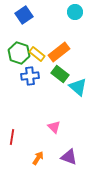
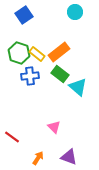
red line: rotated 63 degrees counterclockwise
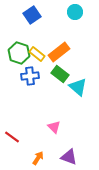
blue square: moved 8 px right
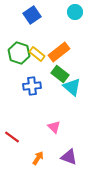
blue cross: moved 2 px right, 10 px down
cyan triangle: moved 6 px left
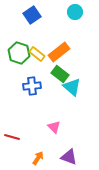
red line: rotated 21 degrees counterclockwise
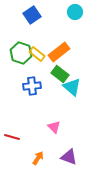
green hexagon: moved 2 px right
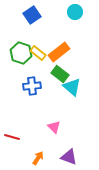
yellow rectangle: moved 1 px right, 1 px up
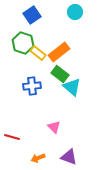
green hexagon: moved 2 px right, 10 px up
orange arrow: rotated 144 degrees counterclockwise
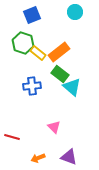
blue square: rotated 12 degrees clockwise
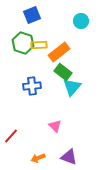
cyan circle: moved 6 px right, 9 px down
yellow rectangle: moved 1 px right, 8 px up; rotated 42 degrees counterclockwise
green rectangle: moved 3 px right, 2 px up
cyan triangle: rotated 30 degrees clockwise
pink triangle: moved 1 px right, 1 px up
red line: moved 1 px left, 1 px up; rotated 63 degrees counterclockwise
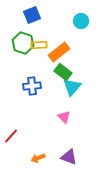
pink triangle: moved 9 px right, 9 px up
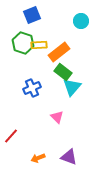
blue cross: moved 2 px down; rotated 18 degrees counterclockwise
pink triangle: moved 7 px left
